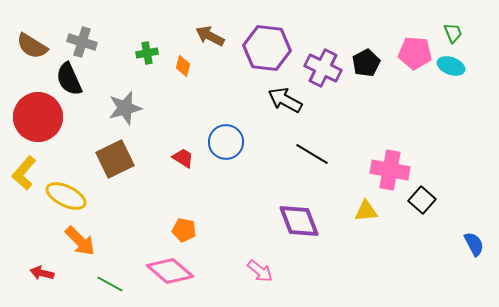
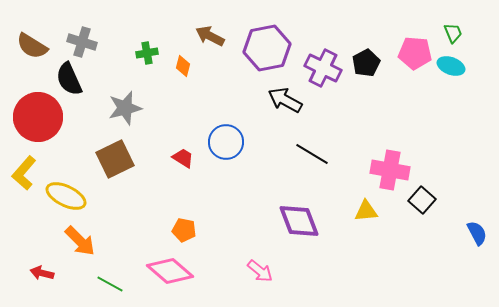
purple hexagon: rotated 18 degrees counterclockwise
blue semicircle: moved 3 px right, 11 px up
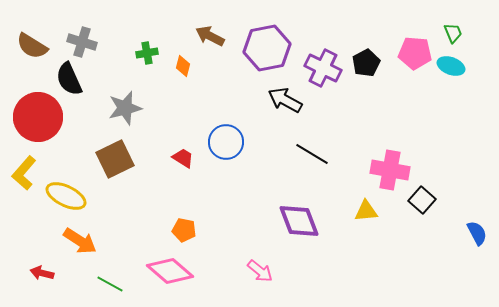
orange arrow: rotated 12 degrees counterclockwise
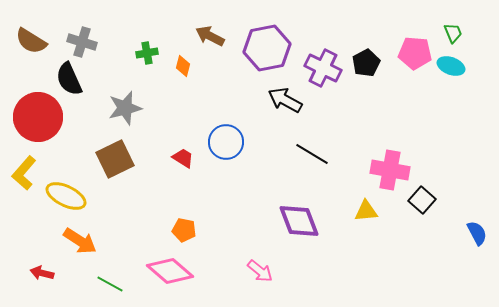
brown semicircle: moved 1 px left, 5 px up
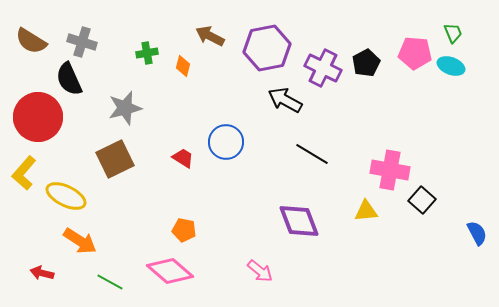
green line: moved 2 px up
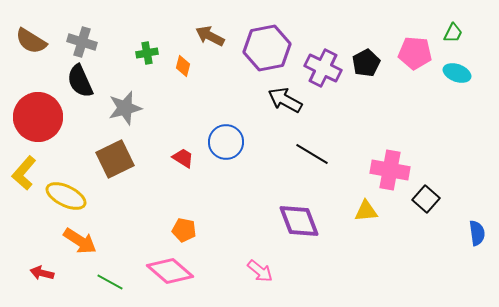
green trapezoid: rotated 50 degrees clockwise
cyan ellipse: moved 6 px right, 7 px down
black semicircle: moved 11 px right, 2 px down
black square: moved 4 px right, 1 px up
blue semicircle: rotated 20 degrees clockwise
